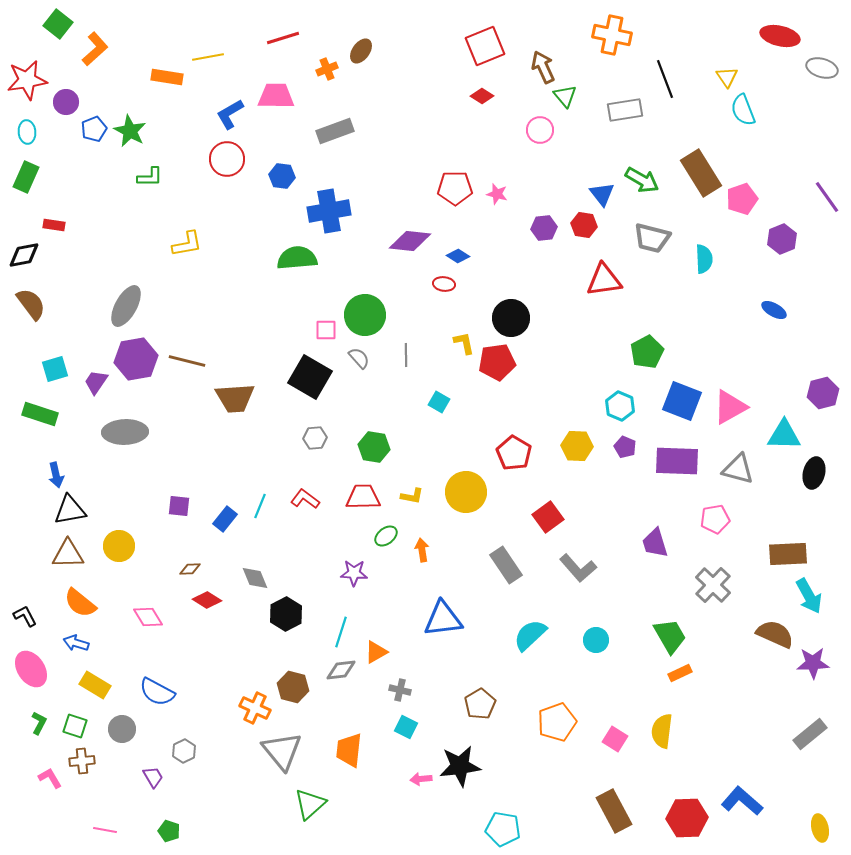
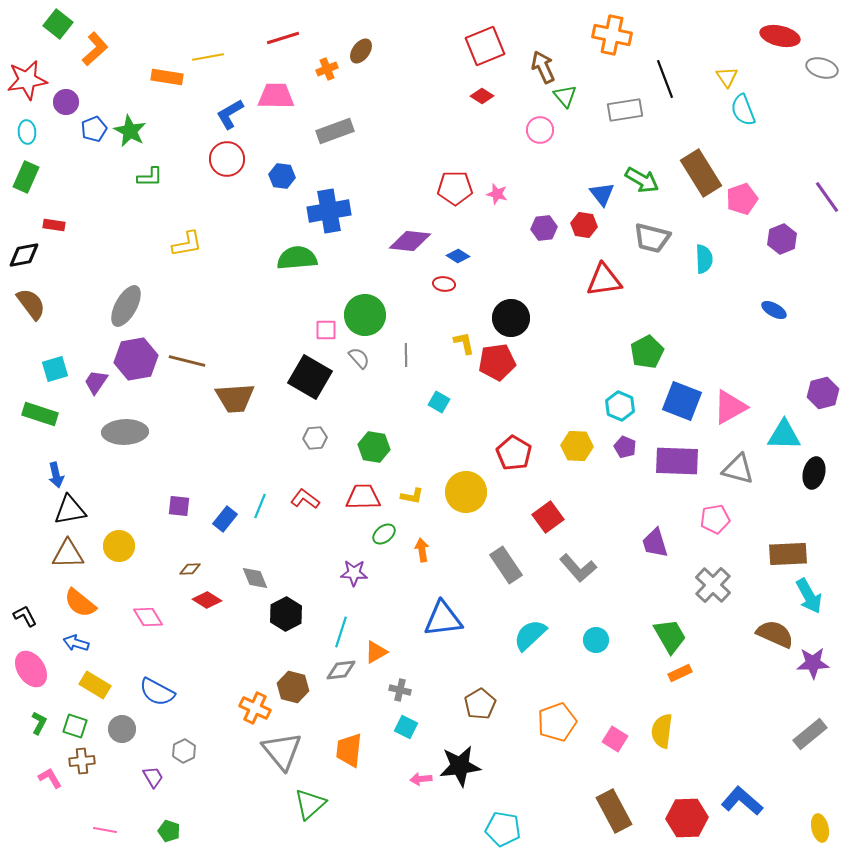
green ellipse at (386, 536): moved 2 px left, 2 px up
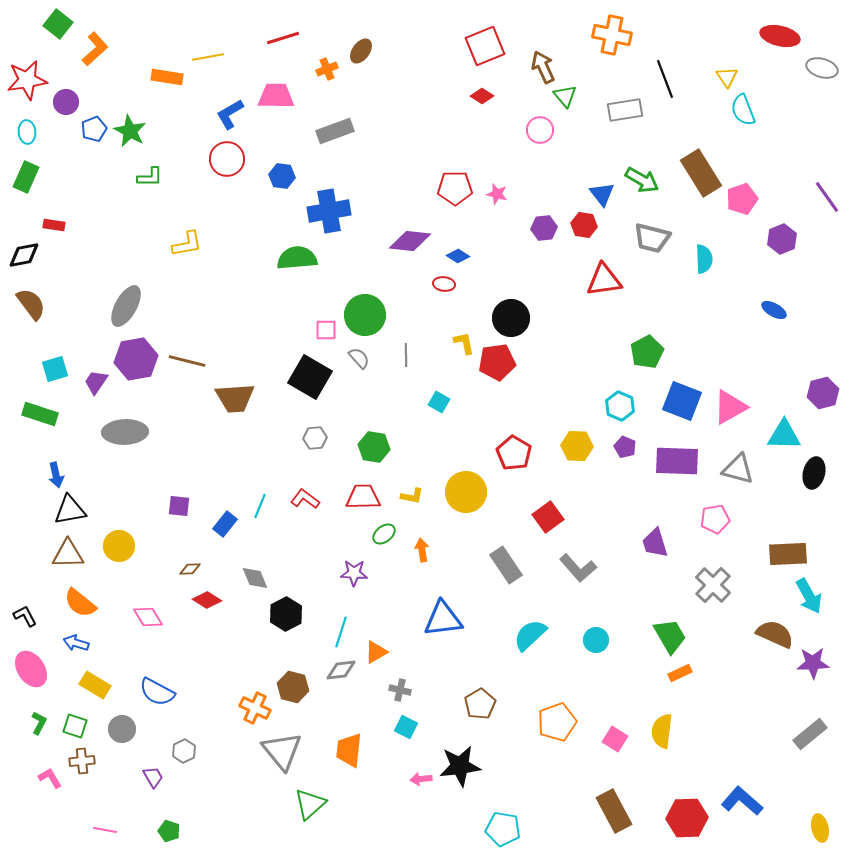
blue rectangle at (225, 519): moved 5 px down
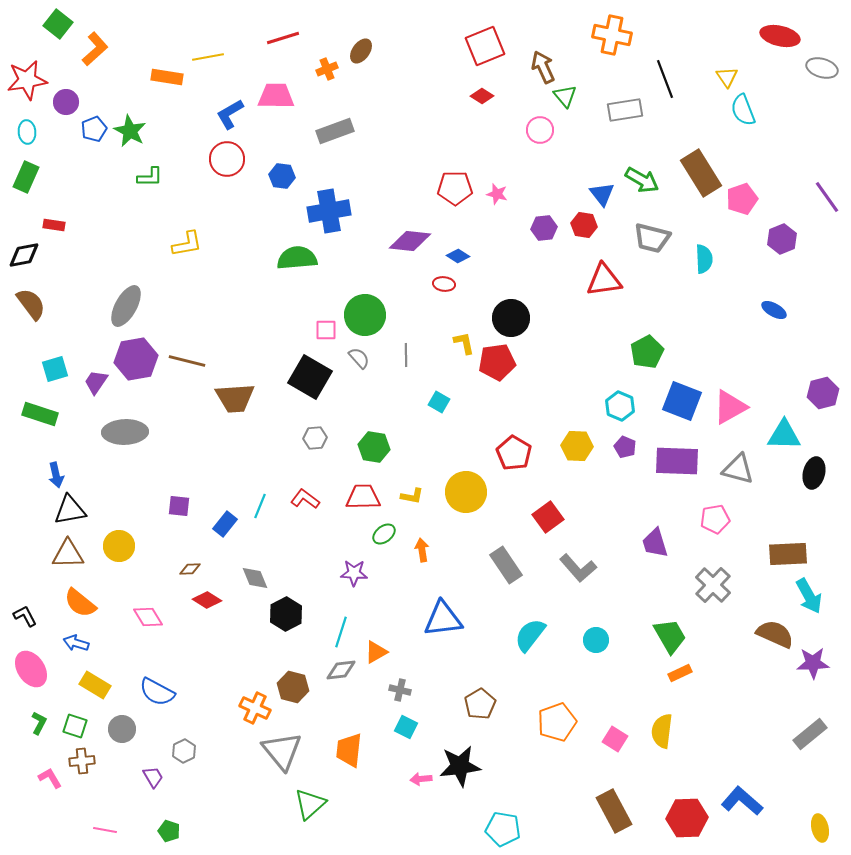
cyan semicircle at (530, 635): rotated 9 degrees counterclockwise
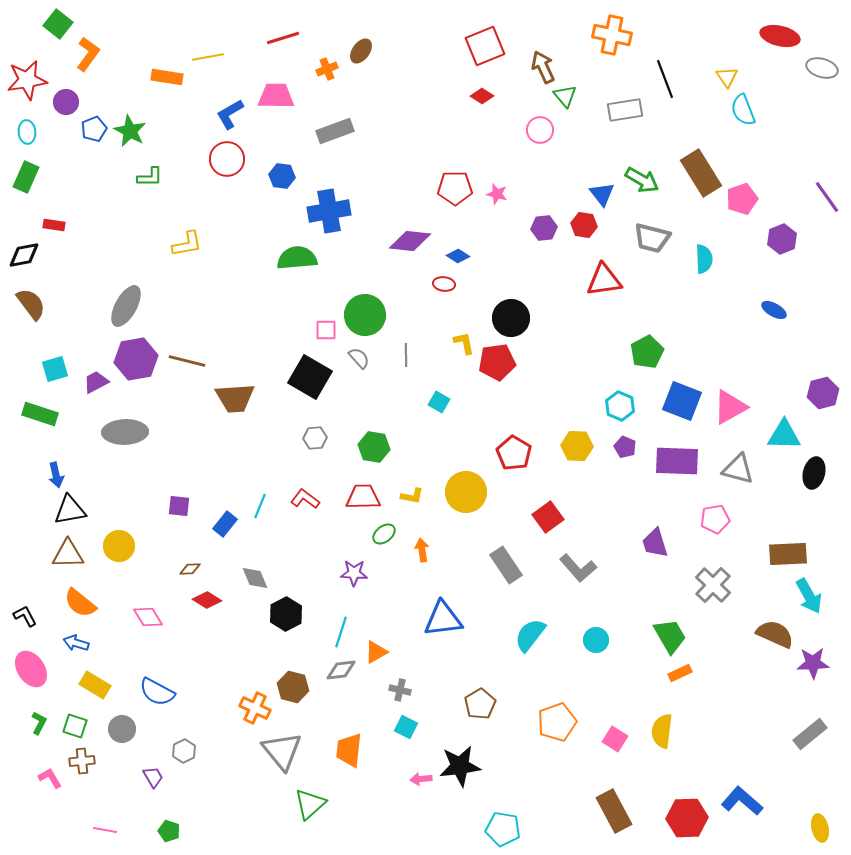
orange L-shape at (95, 49): moved 7 px left, 5 px down; rotated 12 degrees counterclockwise
purple trapezoid at (96, 382): rotated 28 degrees clockwise
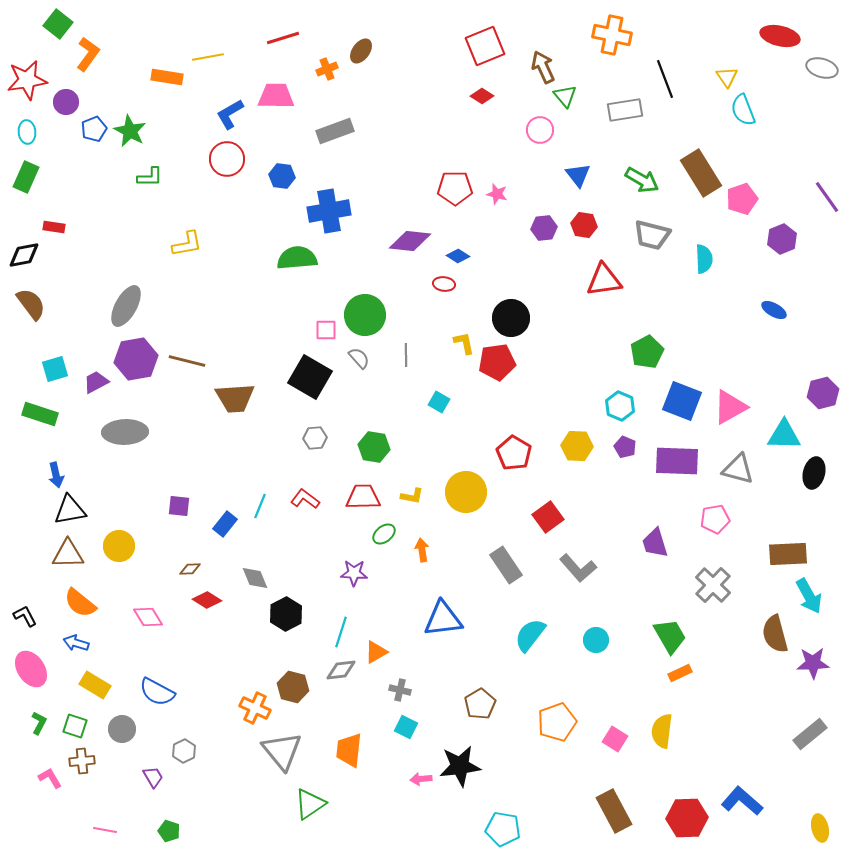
blue triangle at (602, 194): moved 24 px left, 19 px up
red rectangle at (54, 225): moved 2 px down
gray trapezoid at (652, 238): moved 3 px up
brown semicircle at (775, 634): rotated 129 degrees counterclockwise
green triangle at (310, 804): rotated 8 degrees clockwise
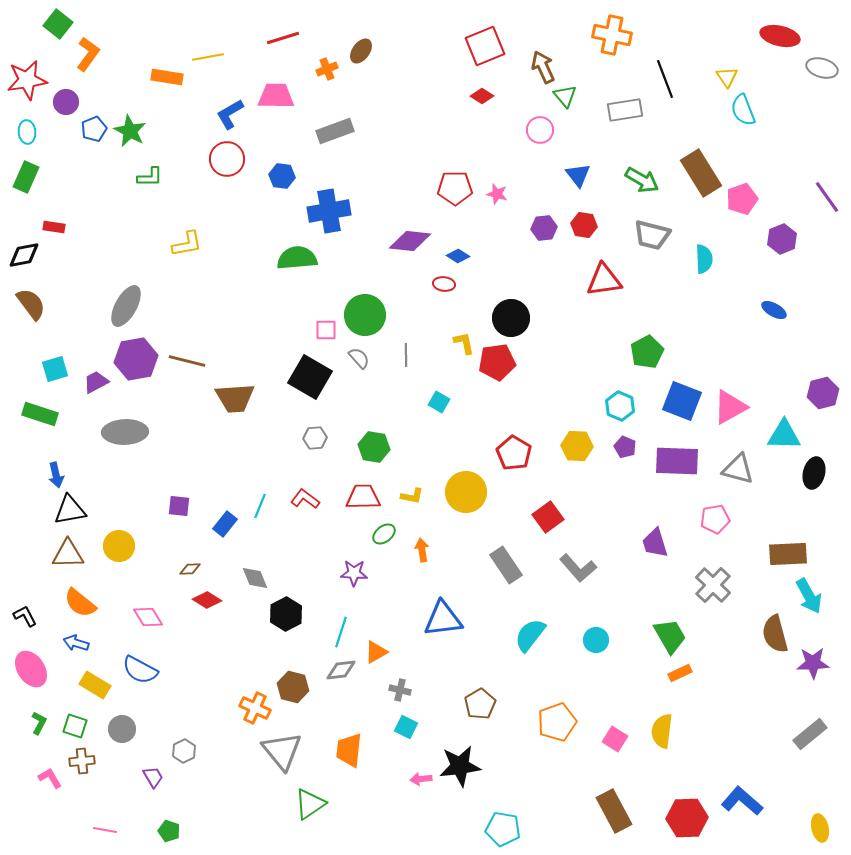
blue semicircle at (157, 692): moved 17 px left, 22 px up
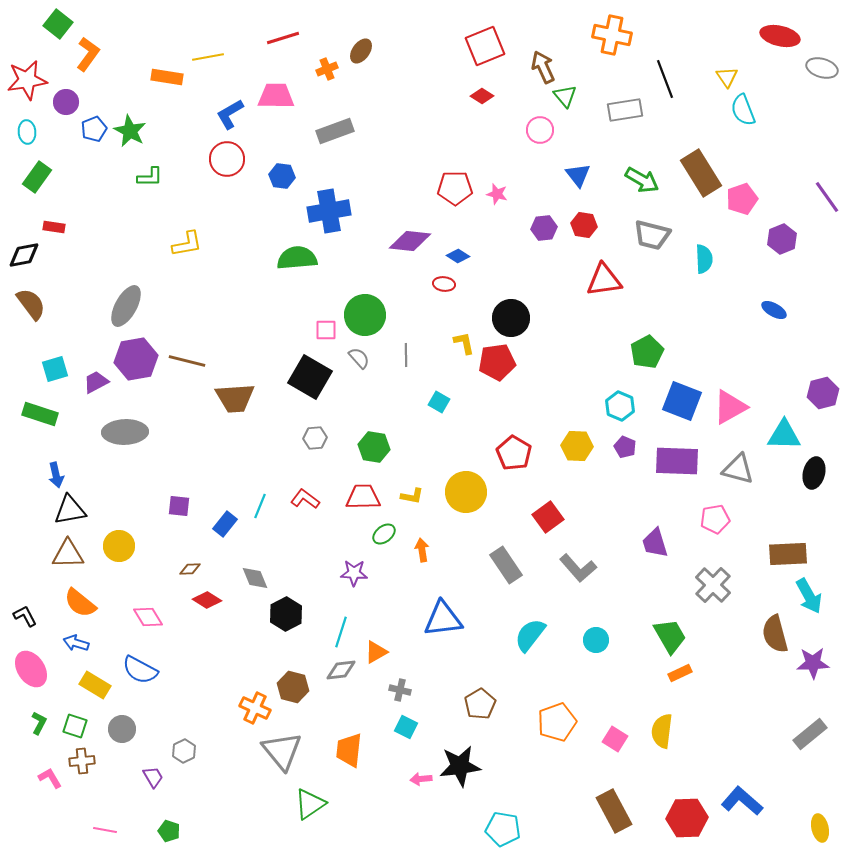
green rectangle at (26, 177): moved 11 px right; rotated 12 degrees clockwise
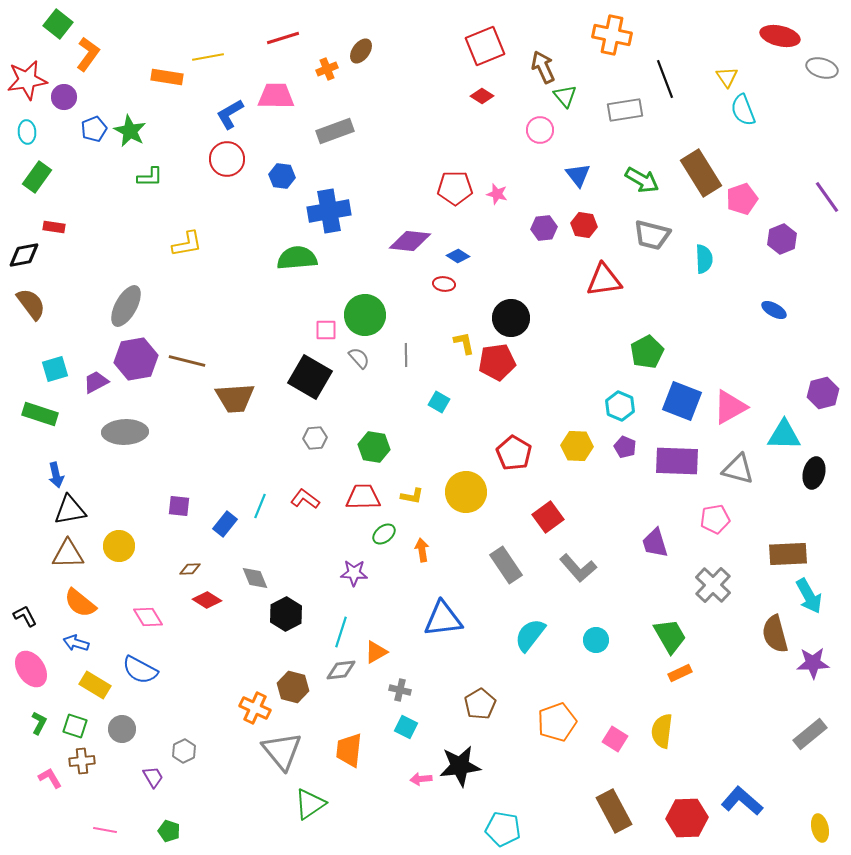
purple circle at (66, 102): moved 2 px left, 5 px up
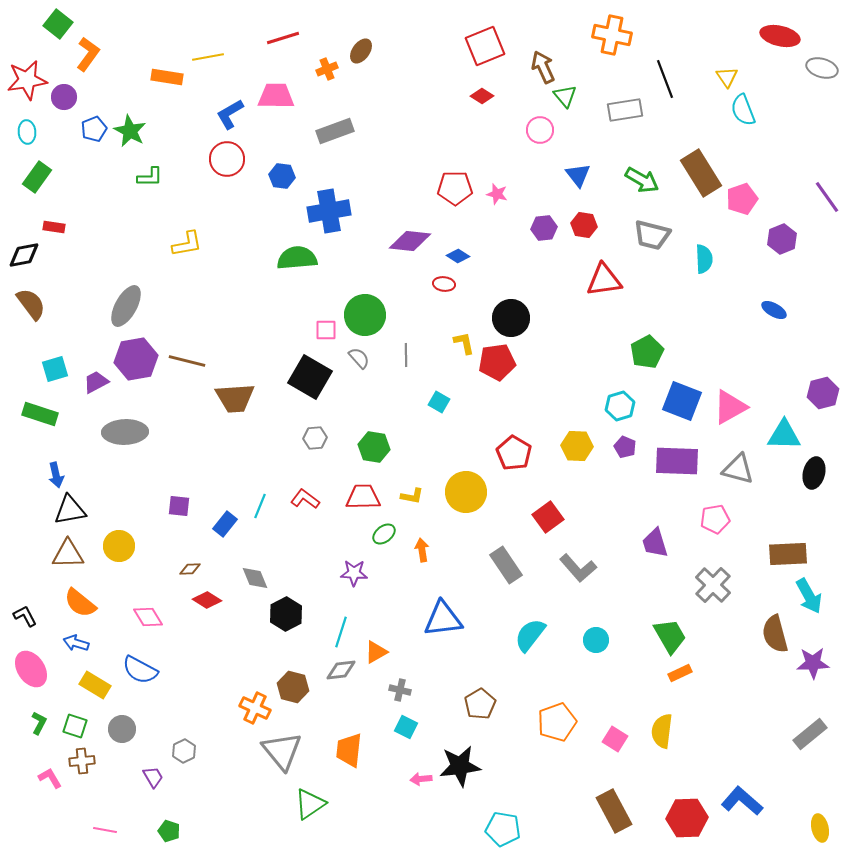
cyan hexagon at (620, 406): rotated 20 degrees clockwise
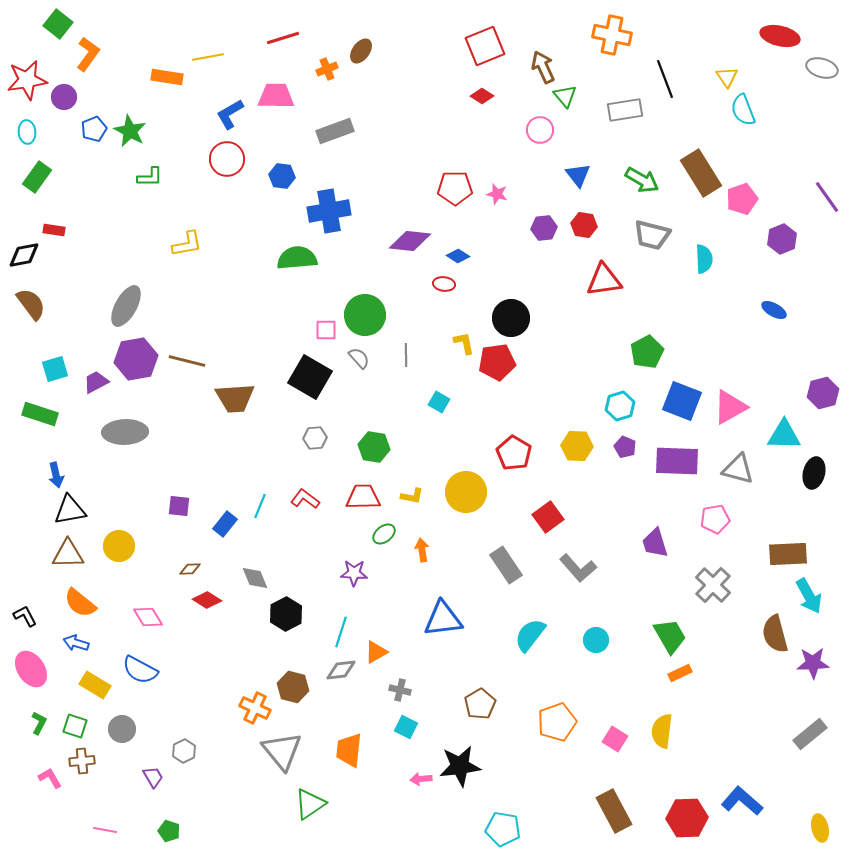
red rectangle at (54, 227): moved 3 px down
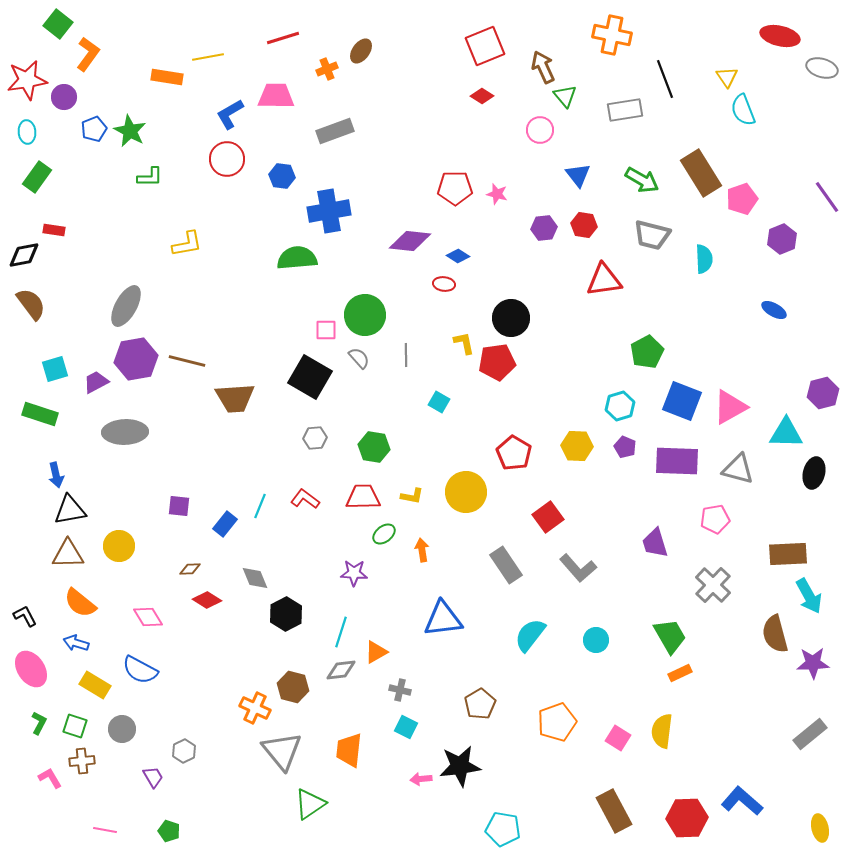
cyan triangle at (784, 435): moved 2 px right, 2 px up
pink square at (615, 739): moved 3 px right, 1 px up
